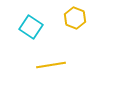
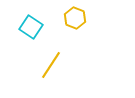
yellow line: rotated 48 degrees counterclockwise
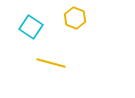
yellow line: moved 2 px up; rotated 72 degrees clockwise
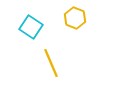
yellow line: rotated 52 degrees clockwise
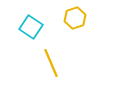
yellow hexagon: rotated 20 degrees clockwise
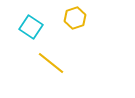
yellow line: rotated 28 degrees counterclockwise
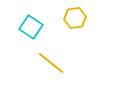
yellow hexagon: rotated 10 degrees clockwise
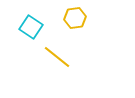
yellow line: moved 6 px right, 6 px up
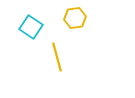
yellow line: rotated 36 degrees clockwise
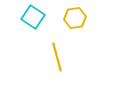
cyan square: moved 2 px right, 10 px up
